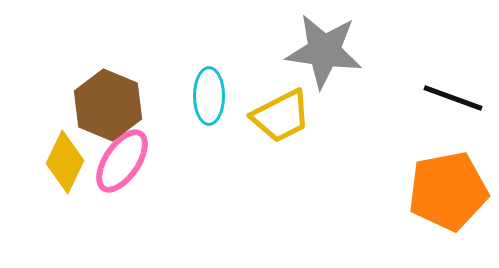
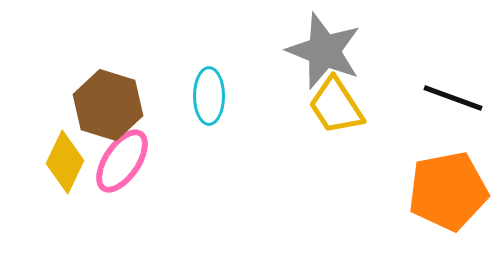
gray star: rotated 14 degrees clockwise
brown hexagon: rotated 6 degrees counterclockwise
yellow trapezoid: moved 55 px right, 10 px up; rotated 84 degrees clockwise
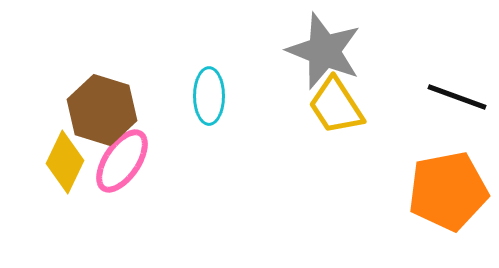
black line: moved 4 px right, 1 px up
brown hexagon: moved 6 px left, 5 px down
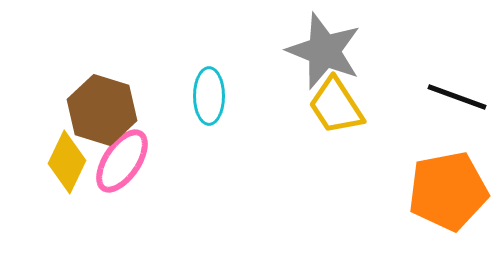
yellow diamond: moved 2 px right
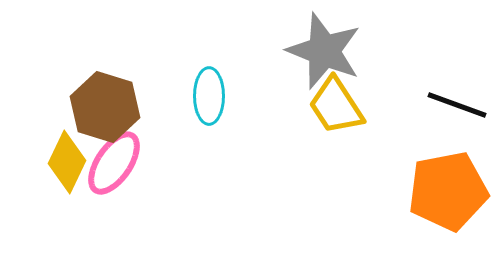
black line: moved 8 px down
brown hexagon: moved 3 px right, 3 px up
pink ellipse: moved 8 px left, 2 px down
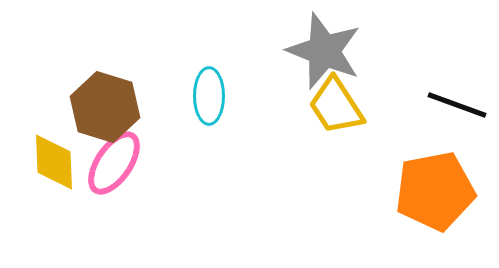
yellow diamond: moved 13 px left; rotated 28 degrees counterclockwise
orange pentagon: moved 13 px left
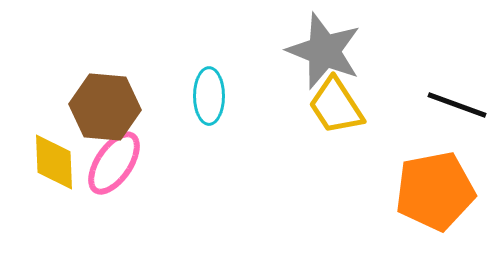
brown hexagon: rotated 12 degrees counterclockwise
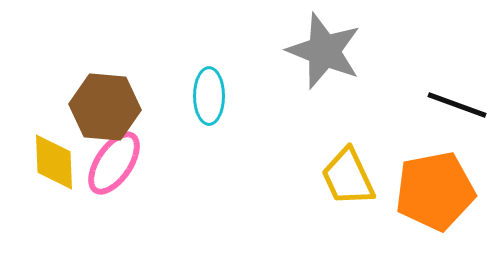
yellow trapezoid: moved 12 px right, 71 px down; rotated 8 degrees clockwise
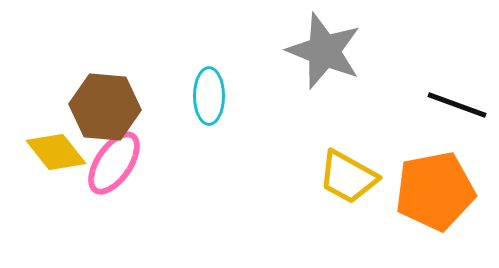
yellow diamond: moved 2 px right, 10 px up; rotated 36 degrees counterclockwise
yellow trapezoid: rotated 36 degrees counterclockwise
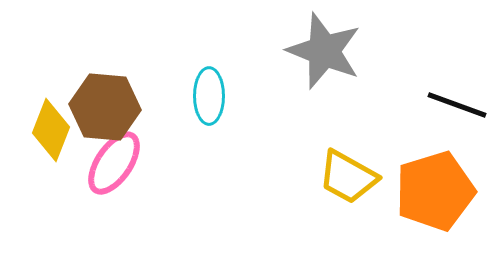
yellow diamond: moved 5 px left, 22 px up; rotated 60 degrees clockwise
orange pentagon: rotated 6 degrees counterclockwise
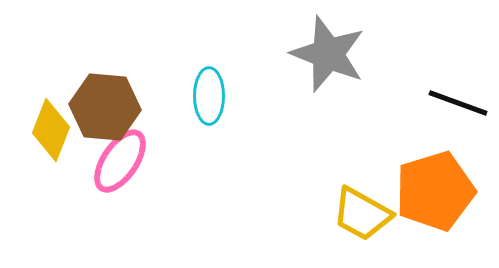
gray star: moved 4 px right, 3 px down
black line: moved 1 px right, 2 px up
pink ellipse: moved 6 px right, 2 px up
yellow trapezoid: moved 14 px right, 37 px down
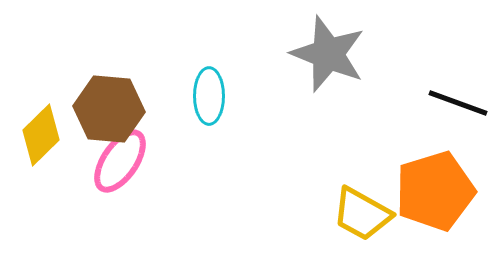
brown hexagon: moved 4 px right, 2 px down
yellow diamond: moved 10 px left, 5 px down; rotated 24 degrees clockwise
